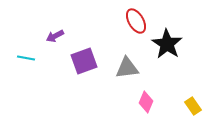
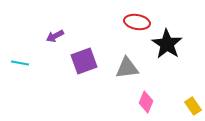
red ellipse: moved 1 px right, 1 px down; rotated 50 degrees counterclockwise
cyan line: moved 6 px left, 5 px down
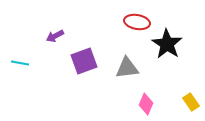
pink diamond: moved 2 px down
yellow rectangle: moved 2 px left, 4 px up
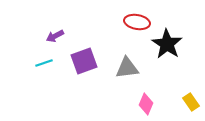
cyan line: moved 24 px right; rotated 30 degrees counterclockwise
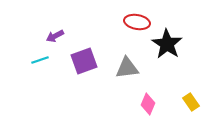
cyan line: moved 4 px left, 3 px up
pink diamond: moved 2 px right
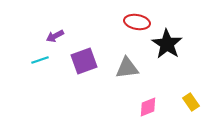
pink diamond: moved 3 px down; rotated 45 degrees clockwise
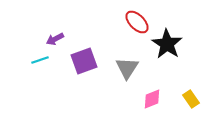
red ellipse: rotated 35 degrees clockwise
purple arrow: moved 3 px down
gray triangle: rotated 50 degrees counterclockwise
yellow rectangle: moved 3 px up
pink diamond: moved 4 px right, 8 px up
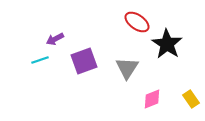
red ellipse: rotated 10 degrees counterclockwise
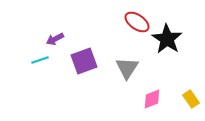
black star: moved 5 px up
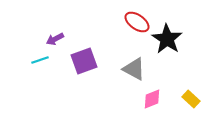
gray triangle: moved 7 px right, 1 px down; rotated 35 degrees counterclockwise
yellow rectangle: rotated 12 degrees counterclockwise
